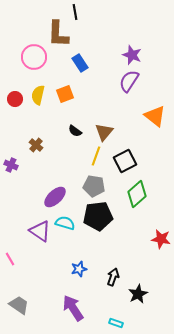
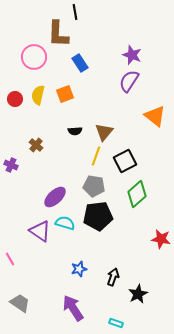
black semicircle: rotated 40 degrees counterclockwise
gray trapezoid: moved 1 px right, 2 px up
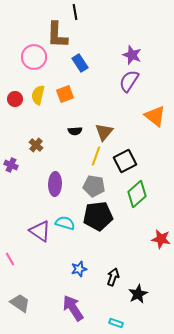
brown L-shape: moved 1 px left, 1 px down
purple ellipse: moved 13 px up; rotated 45 degrees counterclockwise
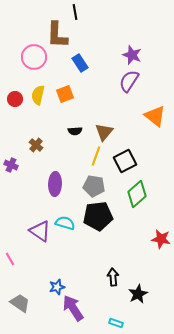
blue star: moved 22 px left, 18 px down
black arrow: rotated 24 degrees counterclockwise
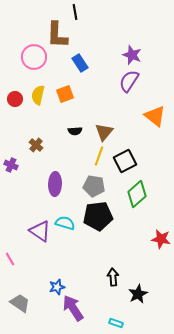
yellow line: moved 3 px right
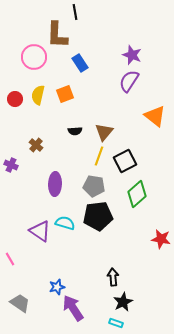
black star: moved 15 px left, 8 px down
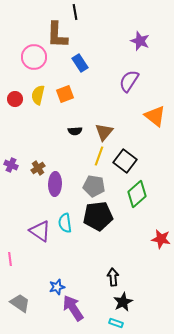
purple star: moved 8 px right, 14 px up
brown cross: moved 2 px right, 23 px down; rotated 16 degrees clockwise
black square: rotated 25 degrees counterclockwise
cyan semicircle: rotated 114 degrees counterclockwise
pink line: rotated 24 degrees clockwise
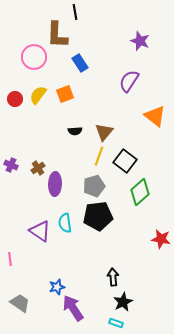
yellow semicircle: rotated 24 degrees clockwise
gray pentagon: rotated 25 degrees counterclockwise
green diamond: moved 3 px right, 2 px up
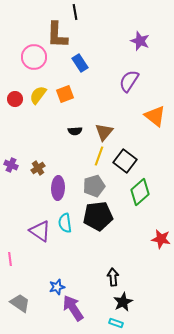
purple ellipse: moved 3 px right, 4 px down
